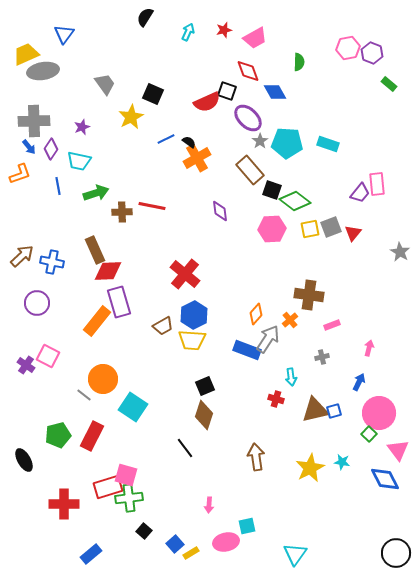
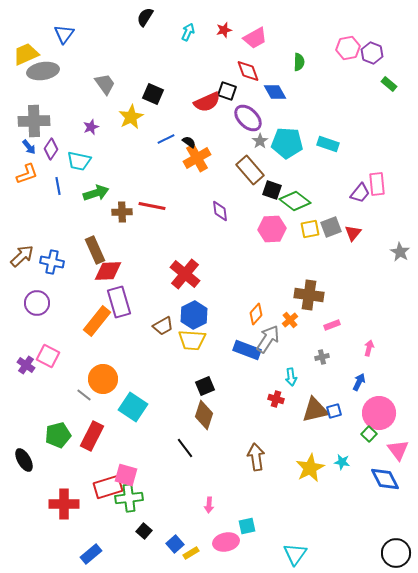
purple star at (82, 127): moved 9 px right
orange L-shape at (20, 174): moved 7 px right
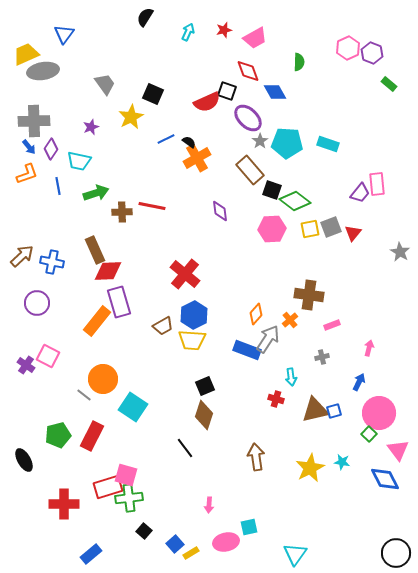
pink hexagon at (348, 48): rotated 15 degrees counterclockwise
cyan square at (247, 526): moved 2 px right, 1 px down
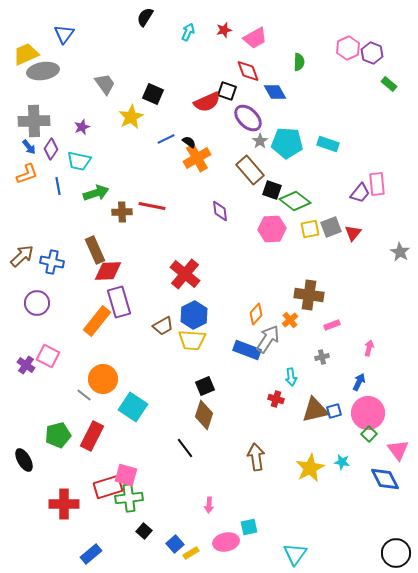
purple star at (91, 127): moved 9 px left
pink circle at (379, 413): moved 11 px left
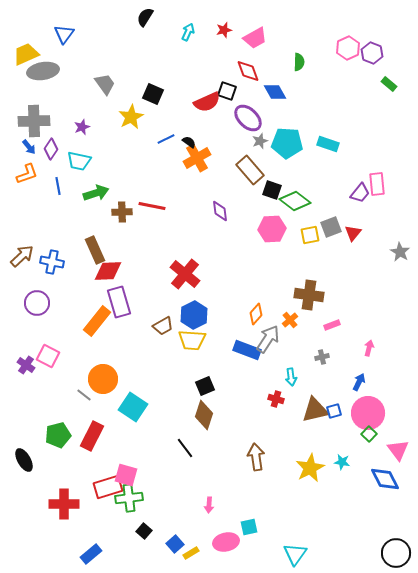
gray star at (260, 141): rotated 14 degrees clockwise
yellow square at (310, 229): moved 6 px down
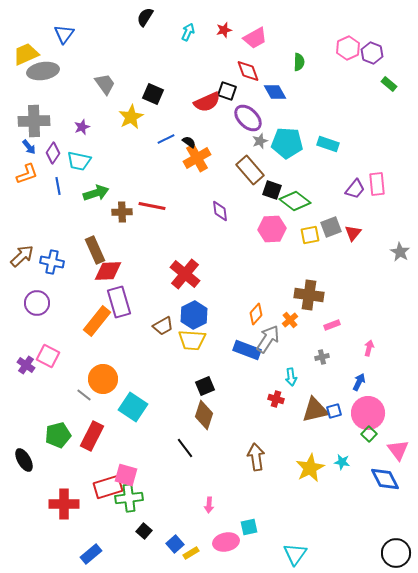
purple diamond at (51, 149): moved 2 px right, 4 px down
purple trapezoid at (360, 193): moved 5 px left, 4 px up
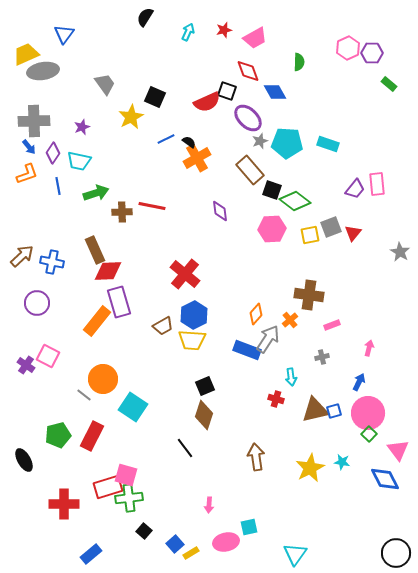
purple hexagon at (372, 53): rotated 20 degrees counterclockwise
black square at (153, 94): moved 2 px right, 3 px down
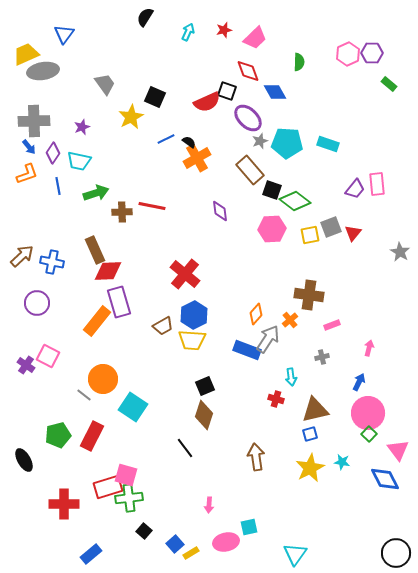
pink trapezoid at (255, 38): rotated 15 degrees counterclockwise
pink hexagon at (348, 48): moved 6 px down
blue square at (334, 411): moved 24 px left, 23 px down
